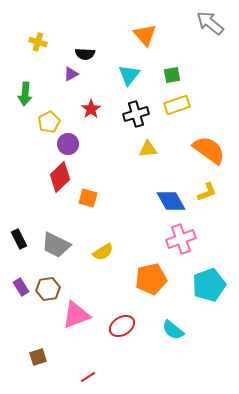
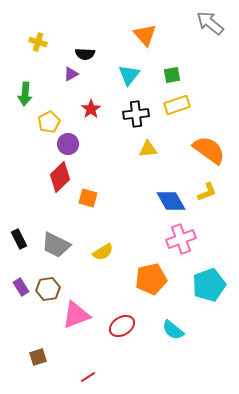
black cross: rotated 10 degrees clockwise
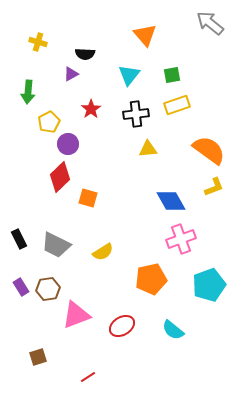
green arrow: moved 3 px right, 2 px up
yellow L-shape: moved 7 px right, 5 px up
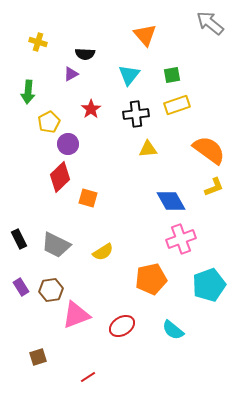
brown hexagon: moved 3 px right, 1 px down
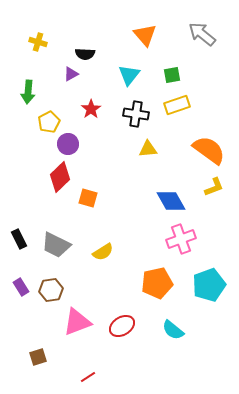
gray arrow: moved 8 px left, 11 px down
black cross: rotated 15 degrees clockwise
orange pentagon: moved 6 px right, 4 px down
pink triangle: moved 1 px right, 7 px down
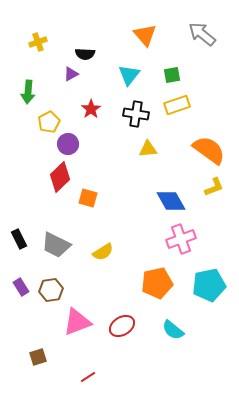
yellow cross: rotated 36 degrees counterclockwise
cyan pentagon: rotated 8 degrees clockwise
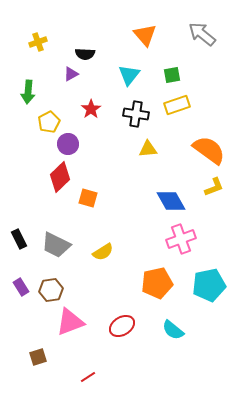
pink triangle: moved 7 px left
